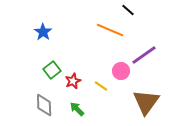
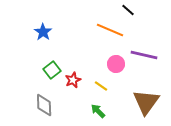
purple line: rotated 48 degrees clockwise
pink circle: moved 5 px left, 7 px up
red star: moved 1 px up
green arrow: moved 21 px right, 2 px down
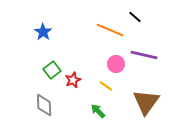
black line: moved 7 px right, 7 px down
yellow line: moved 5 px right
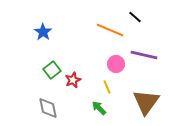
yellow line: moved 1 px right, 1 px down; rotated 32 degrees clockwise
gray diamond: moved 4 px right, 3 px down; rotated 10 degrees counterclockwise
green arrow: moved 1 px right, 3 px up
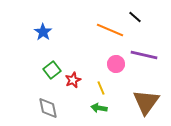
yellow line: moved 6 px left, 1 px down
green arrow: rotated 35 degrees counterclockwise
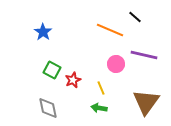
green square: rotated 24 degrees counterclockwise
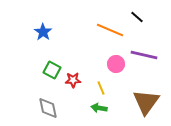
black line: moved 2 px right
red star: rotated 21 degrees clockwise
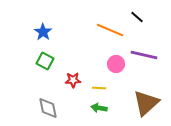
green square: moved 7 px left, 9 px up
yellow line: moved 2 px left; rotated 64 degrees counterclockwise
brown triangle: moved 1 px down; rotated 12 degrees clockwise
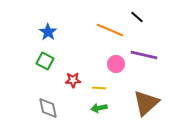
blue star: moved 5 px right
green arrow: rotated 21 degrees counterclockwise
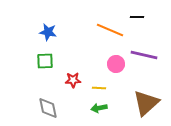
black line: rotated 40 degrees counterclockwise
blue star: rotated 24 degrees counterclockwise
green square: rotated 30 degrees counterclockwise
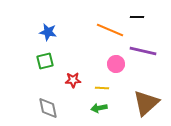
purple line: moved 1 px left, 4 px up
green square: rotated 12 degrees counterclockwise
yellow line: moved 3 px right
